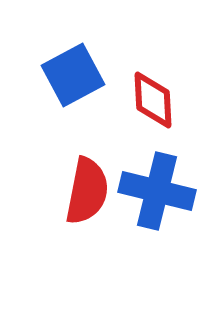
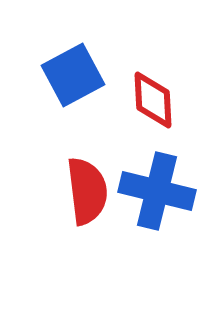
red semicircle: rotated 18 degrees counterclockwise
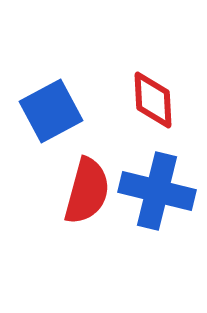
blue square: moved 22 px left, 36 px down
red semicircle: rotated 22 degrees clockwise
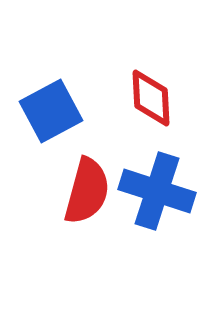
red diamond: moved 2 px left, 2 px up
blue cross: rotated 4 degrees clockwise
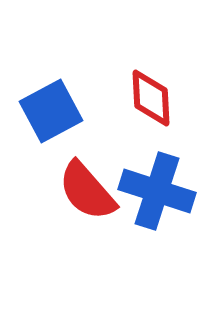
red semicircle: rotated 124 degrees clockwise
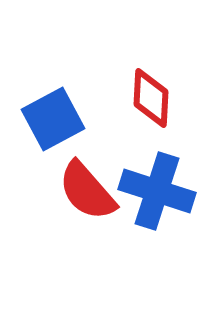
red diamond: rotated 6 degrees clockwise
blue square: moved 2 px right, 8 px down
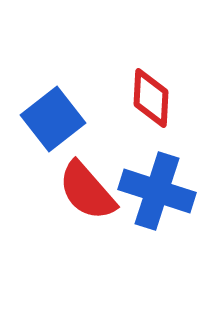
blue square: rotated 10 degrees counterclockwise
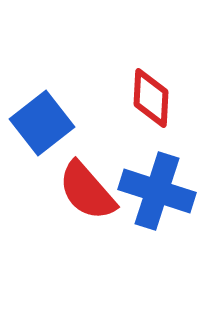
blue square: moved 11 px left, 4 px down
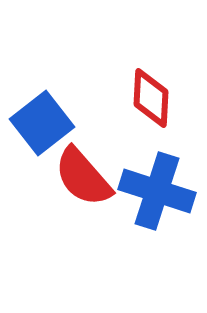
red semicircle: moved 4 px left, 14 px up
